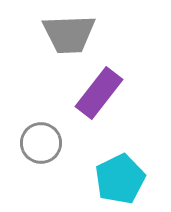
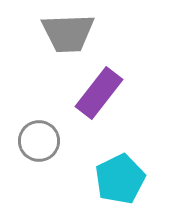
gray trapezoid: moved 1 px left, 1 px up
gray circle: moved 2 px left, 2 px up
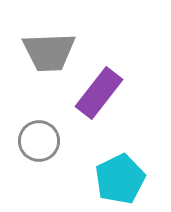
gray trapezoid: moved 19 px left, 19 px down
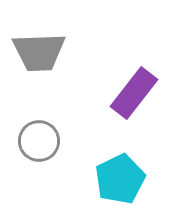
gray trapezoid: moved 10 px left
purple rectangle: moved 35 px right
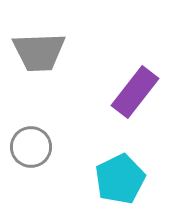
purple rectangle: moved 1 px right, 1 px up
gray circle: moved 8 px left, 6 px down
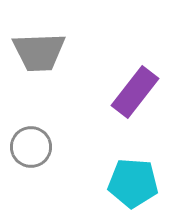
cyan pentagon: moved 13 px right, 4 px down; rotated 30 degrees clockwise
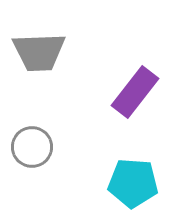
gray circle: moved 1 px right
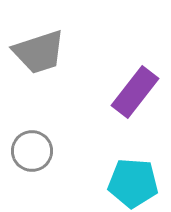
gray trapezoid: rotated 16 degrees counterclockwise
gray circle: moved 4 px down
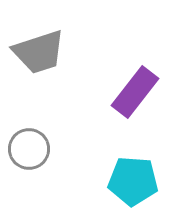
gray circle: moved 3 px left, 2 px up
cyan pentagon: moved 2 px up
